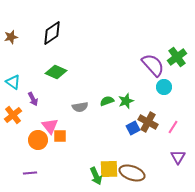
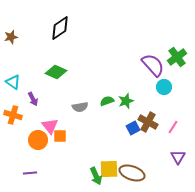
black diamond: moved 8 px right, 5 px up
orange cross: rotated 36 degrees counterclockwise
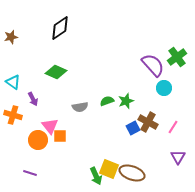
cyan circle: moved 1 px down
yellow square: rotated 24 degrees clockwise
purple line: rotated 24 degrees clockwise
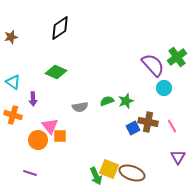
purple arrow: rotated 24 degrees clockwise
brown cross: rotated 18 degrees counterclockwise
pink line: moved 1 px left, 1 px up; rotated 64 degrees counterclockwise
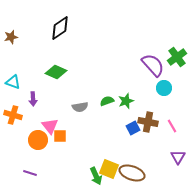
cyan triangle: rotated 14 degrees counterclockwise
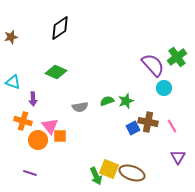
orange cross: moved 10 px right, 6 px down
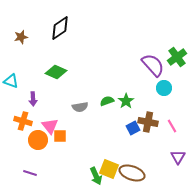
brown star: moved 10 px right
cyan triangle: moved 2 px left, 1 px up
green star: rotated 14 degrees counterclockwise
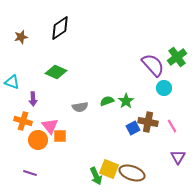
cyan triangle: moved 1 px right, 1 px down
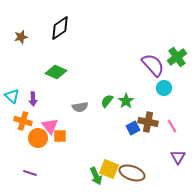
cyan triangle: moved 14 px down; rotated 21 degrees clockwise
green semicircle: rotated 32 degrees counterclockwise
orange circle: moved 2 px up
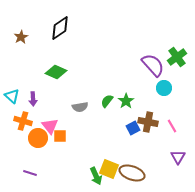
brown star: rotated 16 degrees counterclockwise
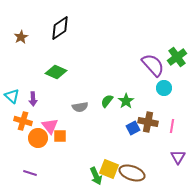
pink line: rotated 40 degrees clockwise
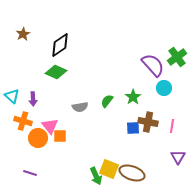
black diamond: moved 17 px down
brown star: moved 2 px right, 3 px up
green star: moved 7 px right, 4 px up
blue square: rotated 24 degrees clockwise
